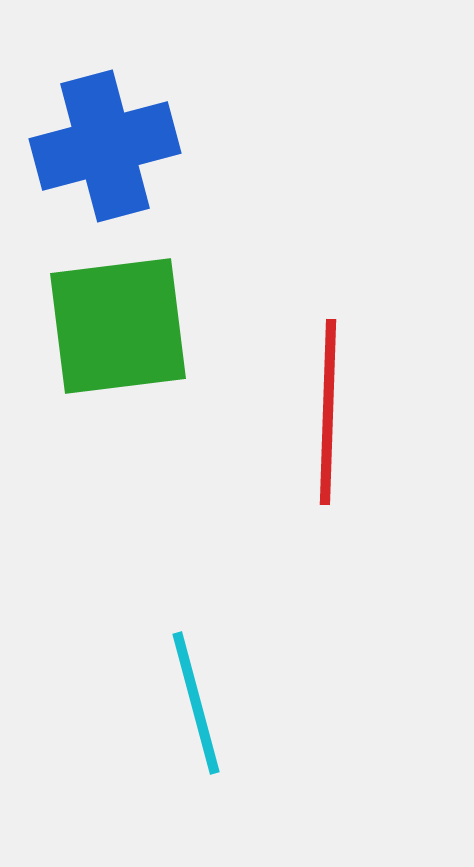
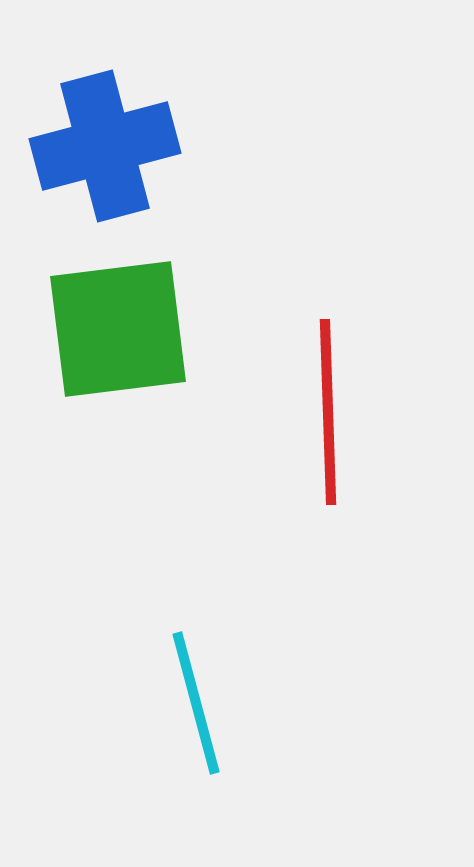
green square: moved 3 px down
red line: rotated 4 degrees counterclockwise
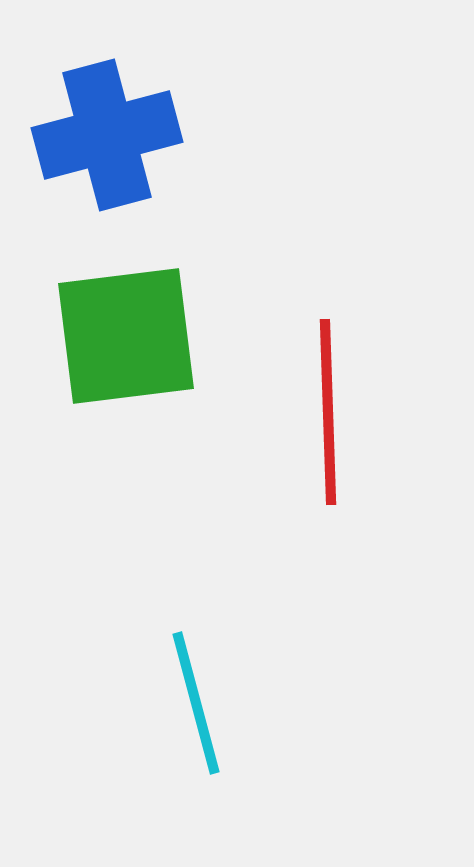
blue cross: moved 2 px right, 11 px up
green square: moved 8 px right, 7 px down
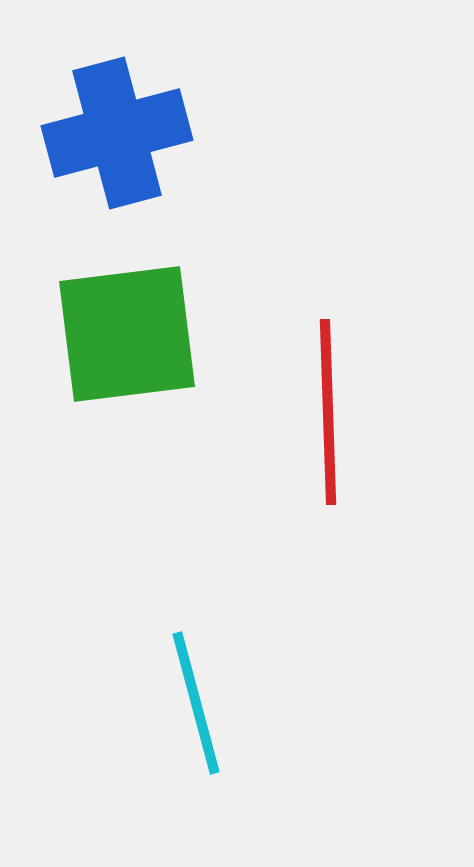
blue cross: moved 10 px right, 2 px up
green square: moved 1 px right, 2 px up
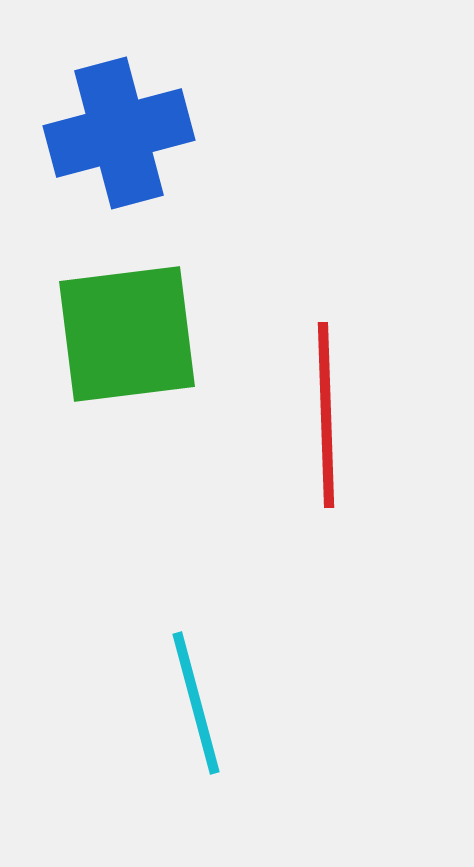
blue cross: moved 2 px right
red line: moved 2 px left, 3 px down
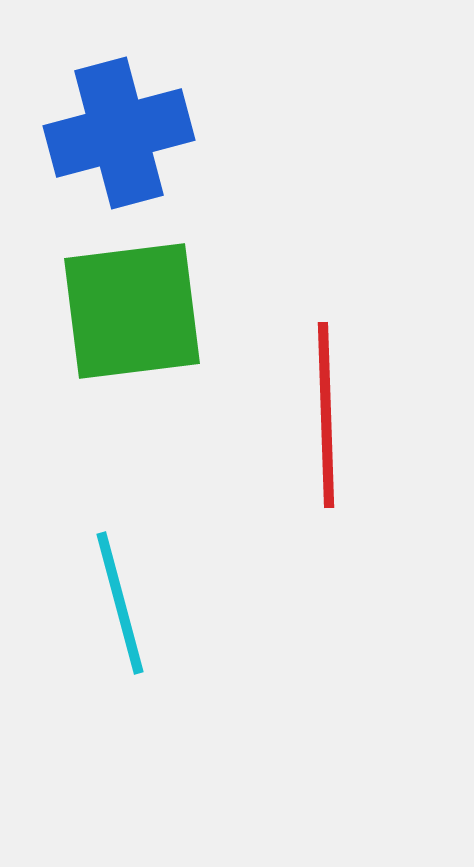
green square: moved 5 px right, 23 px up
cyan line: moved 76 px left, 100 px up
